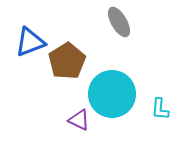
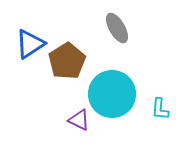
gray ellipse: moved 2 px left, 6 px down
blue triangle: moved 2 px down; rotated 12 degrees counterclockwise
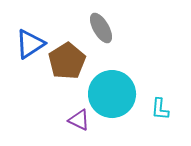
gray ellipse: moved 16 px left
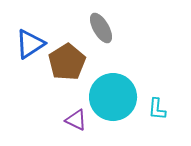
brown pentagon: moved 1 px down
cyan circle: moved 1 px right, 3 px down
cyan L-shape: moved 3 px left
purple triangle: moved 3 px left
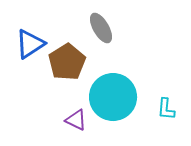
cyan L-shape: moved 9 px right
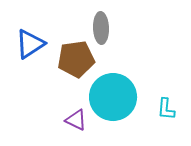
gray ellipse: rotated 28 degrees clockwise
brown pentagon: moved 9 px right, 3 px up; rotated 24 degrees clockwise
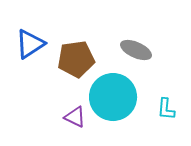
gray ellipse: moved 35 px right, 22 px down; rotated 64 degrees counterclockwise
purple triangle: moved 1 px left, 3 px up
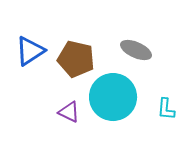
blue triangle: moved 7 px down
brown pentagon: rotated 21 degrees clockwise
purple triangle: moved 6 px left, 5 px up
